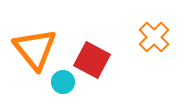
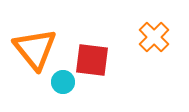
red square: rotated 21 degrees counterclockwise
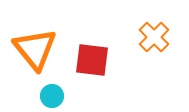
cyan circle: moved 11 px left, 14 px down
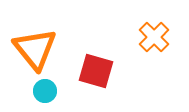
red square: moved 4 px right, 11 px down; rotated 9 degrees clockwise
cyan circle: moved 7 px left, 5 px up
